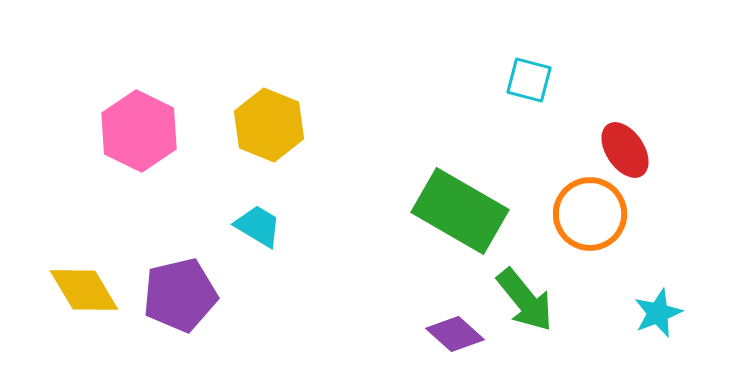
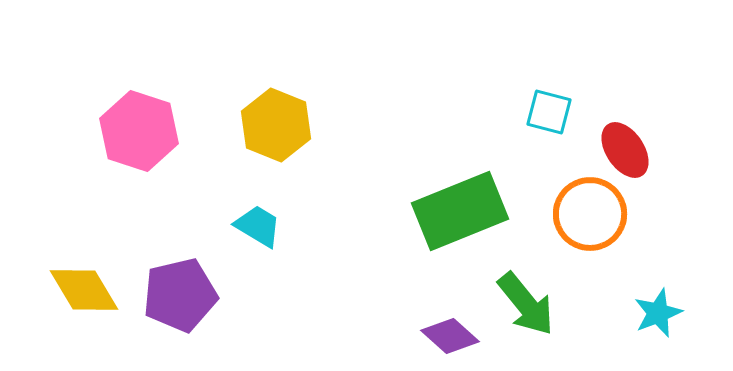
cyan square: moved 20 px right, 32 px down
yellow hexagon: moved 7 px right
pink hexagon: rotated 8 degrees counterclockwise
green rectangle: rotated 52 degrees counterclockwise
green arrow: moved 1 px right, 4 px down
purple diamond: moved 5 px left, 2 px down
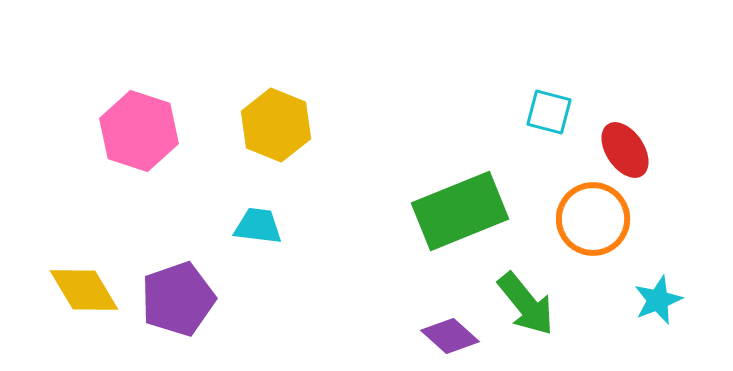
orange circle: moved 3 px right, 5 px down
cyan trapezoid: rotated 24 degrees counterclockwise
purple pentagon: moved 2 px left, 4 px down; rotated 6 degrees counterclockwise
cyan star: moved 13 px up
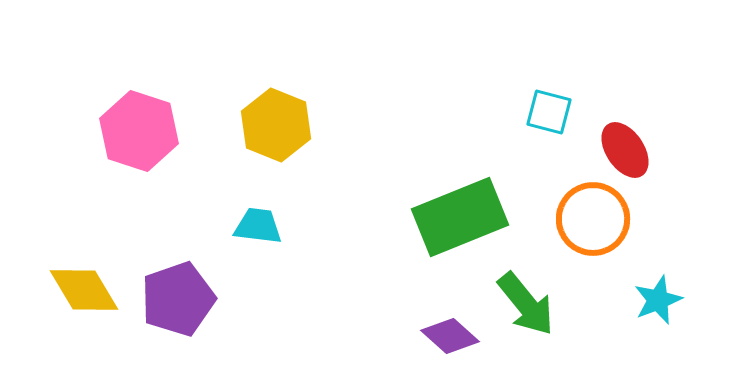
green rectangle: moved 6 px down
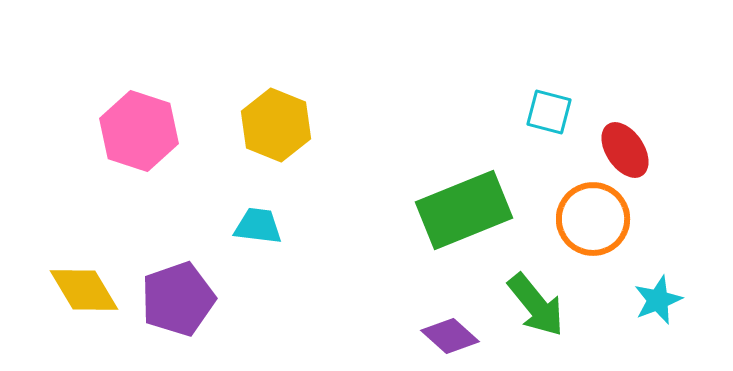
green rectangle: moved 4 px right, 7 px up
green arrow: moved 10 px right, 1 px down
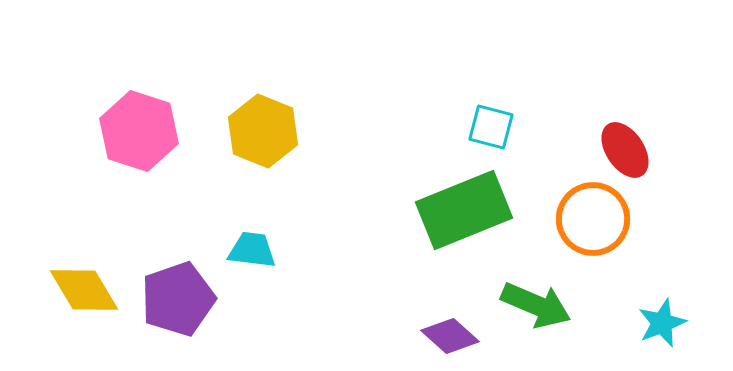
cyan square: moved 58 px left, 15 px down
yellow hexagon: moved 13 px left, 6 px down
cyan trapezoid: moved 6 px left, 24 px down
cyan star: moved 4 px right, 23 px down
green arrow: rotated 28 degrees counterclockwise
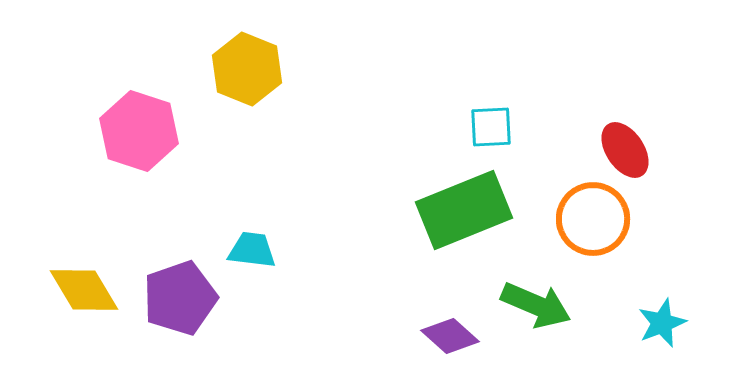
cyan square: rotated 18 degrees counterclockwise
yellow hexagon: moved 16 px left, 62 px up
purple pentagon: moved 2 px right, 1 px up
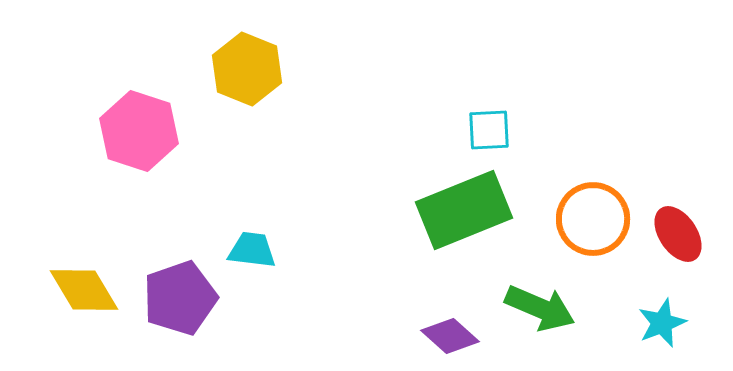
cyan square: moved 2 px left, 3 px down
red ellipse: moved 53 px right, 84 px down
green arrow: moved 4 px right, 3 px down
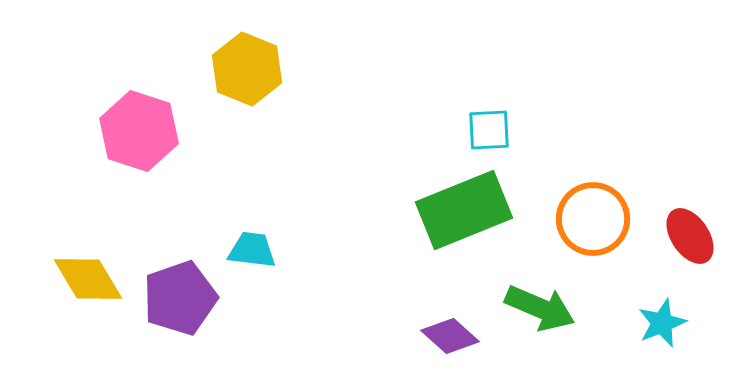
red ellipse: moved 12 px right, 2 px down
yellow diamond: moved 4 px right, 11 px up
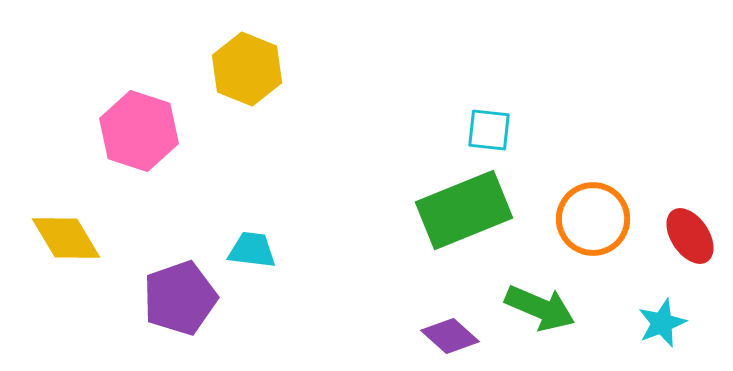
cyan square: rotated 9 degrees clockwise
yellow diamond: moved 22 px left, 41 px up
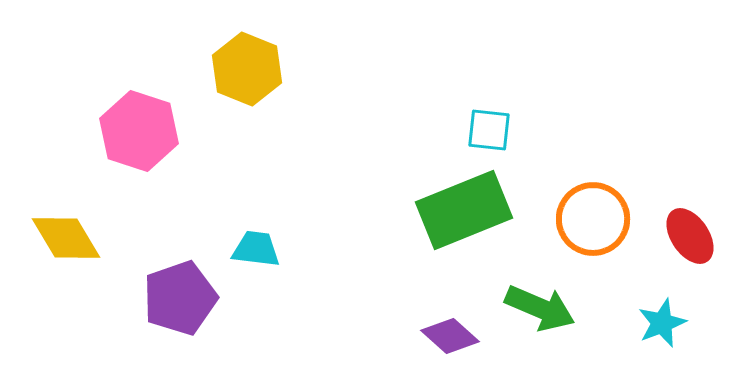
cyan trapezoid: moved 4 px right, 1 px up
